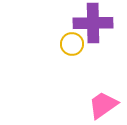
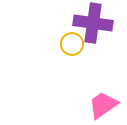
purple cross: rotated 9 degrees clockwise
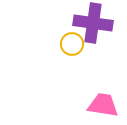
pink trapezoid: rotated 44 degrees clockwise
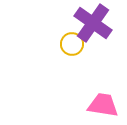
purple cross: rotated 27 degrees clockwise
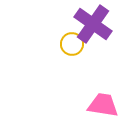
purple cross: moved 1 px down
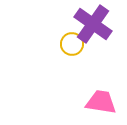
pink trapezoid: moved 2 px left, 3 px up
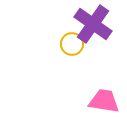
pink trapezoid: moved 3 px right, 1 px up
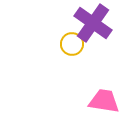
purple cross: moved 1 px up
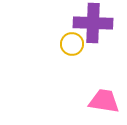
purple cross: rotated 33 degrees counterclockwise
